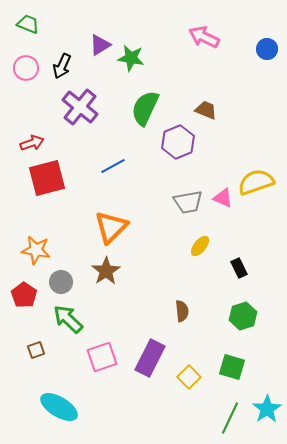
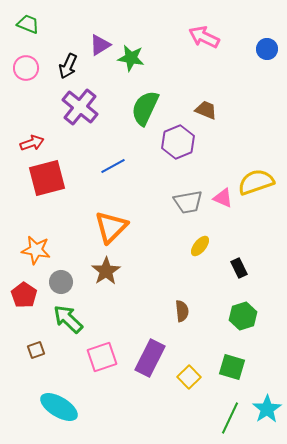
black arrow: moved 6 px right
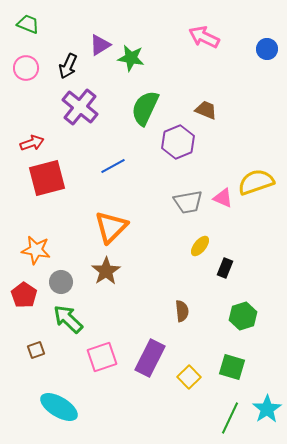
black rectangle: moved 14 px left; rotated 48 degrees clockwise
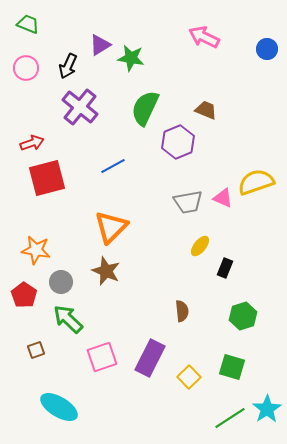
brown star: rotated 16 degrees counterclockwise
green line: rotated 32 degrees clockwise
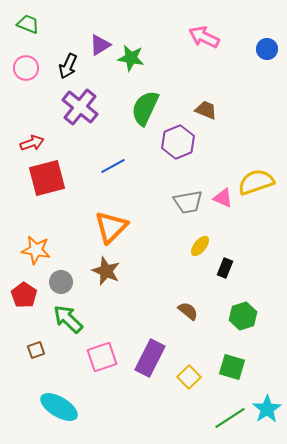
brown semicircle: moved 6 px right; rotated 45 degrees counterclockwise
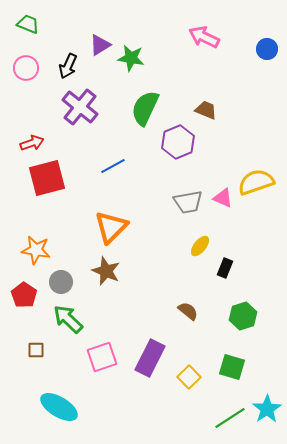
brown square: rotated 18 degrees clockwise
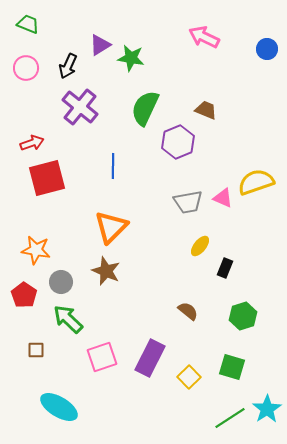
blue line: rotated 60 degrees counterclockwise
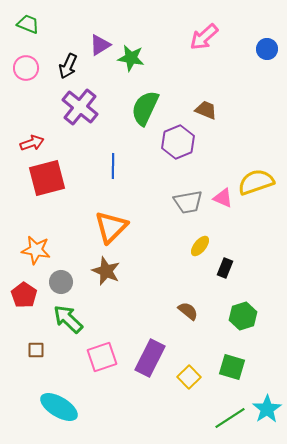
pink arrow: rotated 68 degrees counterclockwise
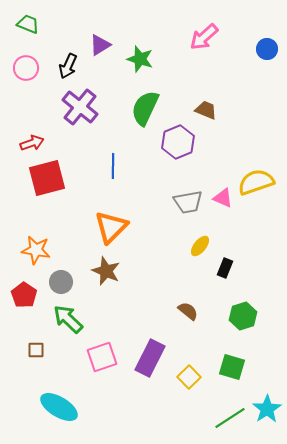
green star: moved 9 px right, 1 px down; rotated 8 degrees clockwise
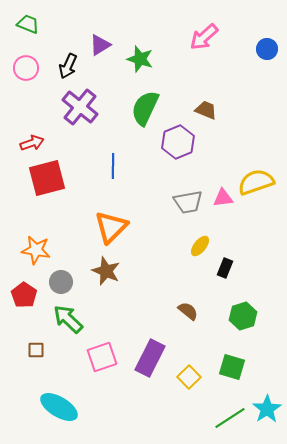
pink triangle: rotated 30 degrees counterclockwise
